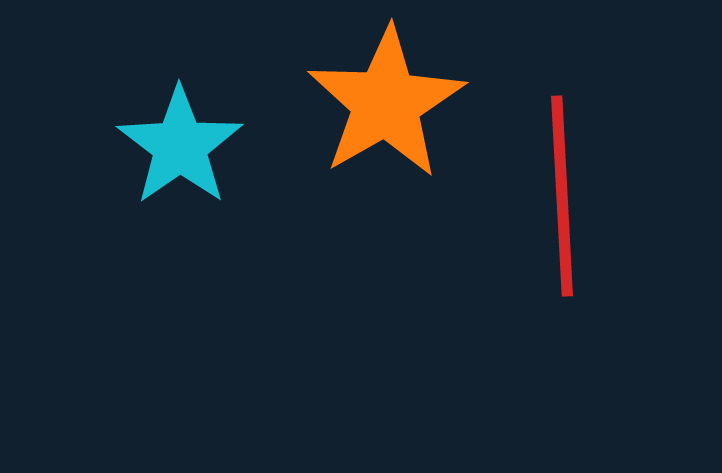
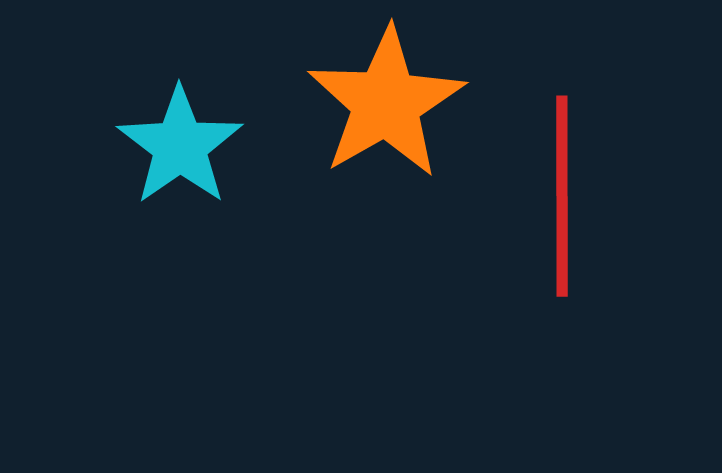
red line: rotated 3 degrees clockwise
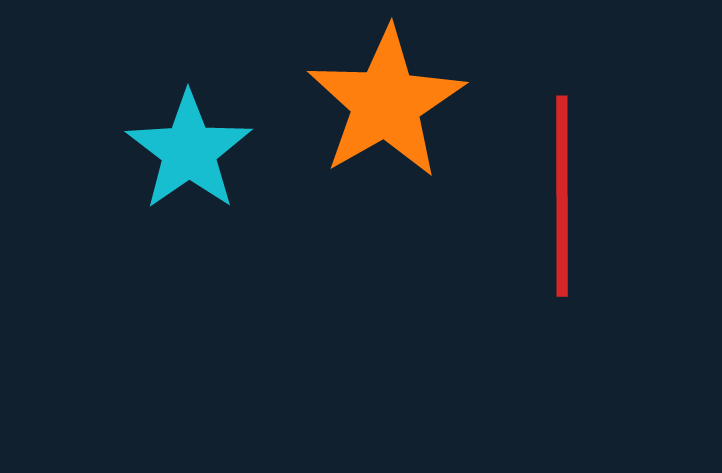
cyan star: moved 9 px right, 5 px down
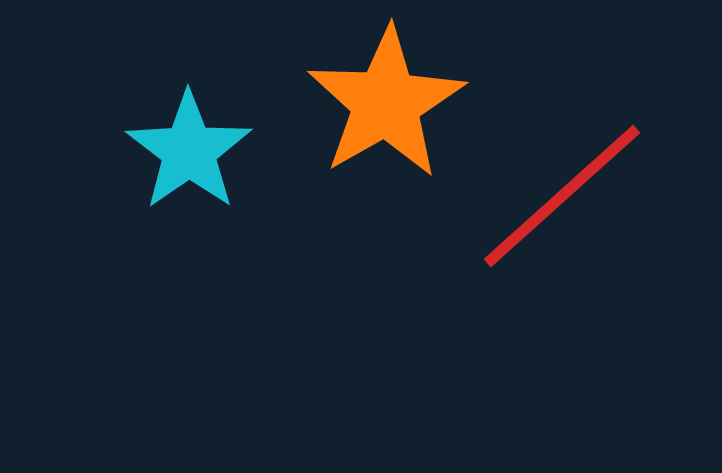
red line: rotated 48 degrees clockwise
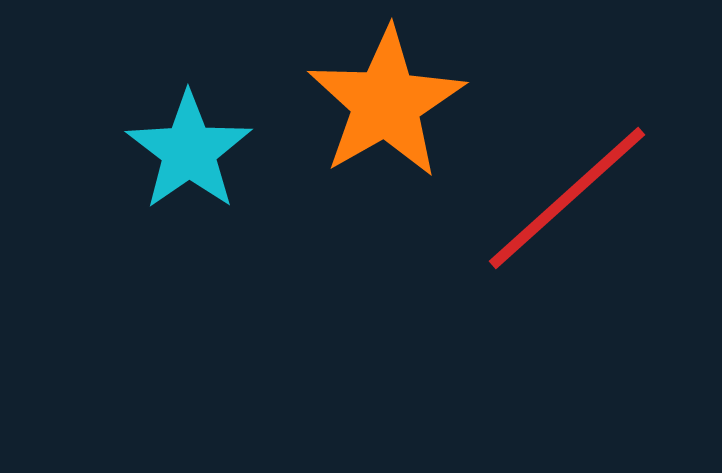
red line: moved 5 px right, 2 px down
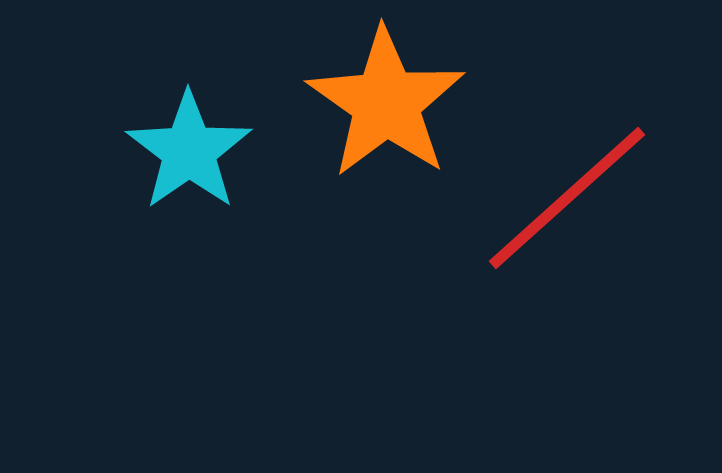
orange star: rotated 7 degrees counterclockwise
